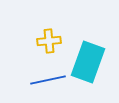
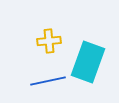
blue line: moved 1 px down
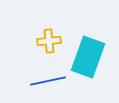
cyan rectangle: moved 5 px up
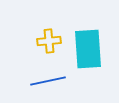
cyan rectangle: moved 8 px up; rotated 24 degrees counterclockwise
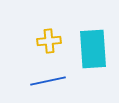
cyan rectangle: moved 5 px right
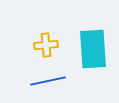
yellow cross: moved 3 px left, 4 px down
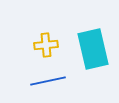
cyan rectangle: rotated 9 degrees counterclockwise
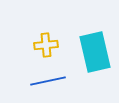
cyan rectangle: moved 2 px right, 3 px down
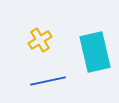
yellow cross: moved 6 px left, 5 px up; rotated 25 degrees counterclockwise
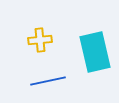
yellow cross: rotated 25 degrees clockwise
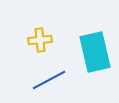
blue line: moved 1 px right, 1 px up; rotated 16 degrees counterclockwise
